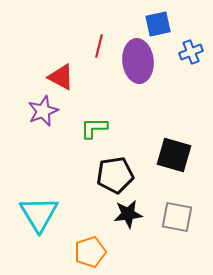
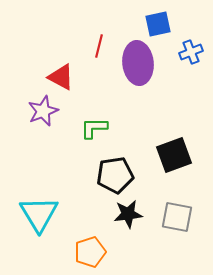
purple ellipse: moved 2 px down
black square: rotated 36 degrees counterclockwise
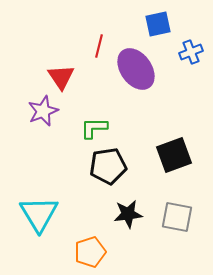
purple ellipse: moved 2 px left, 6 px down; rotated 30 degrees counterclockwise
red triangle: rotated 28 degrees clockwise
black pentagon: moved 7 px left, 9 px up
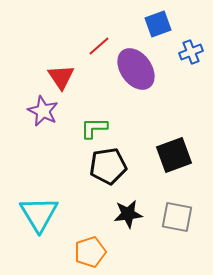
blue square: rotated 8 degrees counterclockwise
red line: rotated 35 degrees clockwise
purple star: rotated 24 degrees counterclockwise
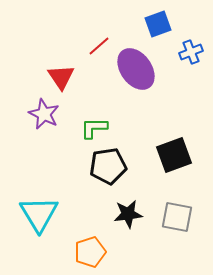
purple star: moved 1 px right, 3 px down
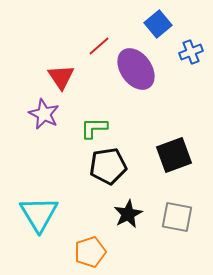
blue square: rotated 20 degrees counterclockwise
black star: rotated 20 degrees counterclockwise
